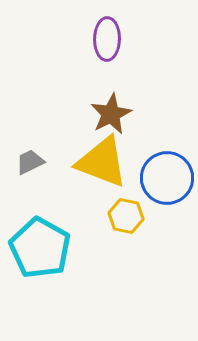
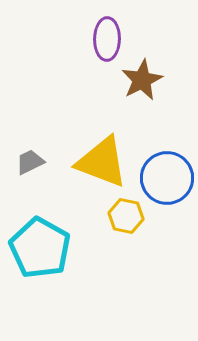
brown star: moved 31 px right, 34 px up
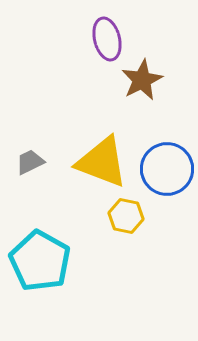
purple ellipse: rotated 15 degrees counterclockwise
blue circle: moved 9 px up
cyan pentagon: moved 13 px down
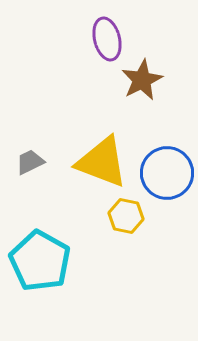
blue circle: moved 4 px down
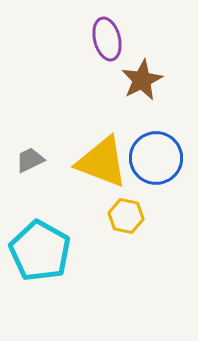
gray trapezoid: moved 2 px up
blue circle: moved 11 px left, 15 px up
cyan pentagon: moved 10 px up
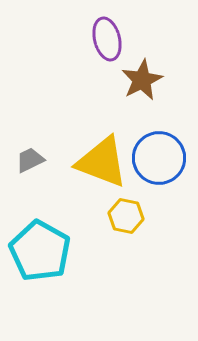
blue circle: moved 3 px right
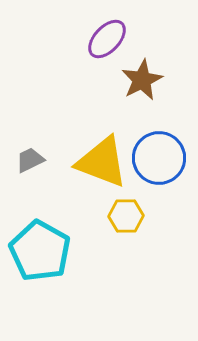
purple ellipse: rotated 57 degrees clockwise
yellow hexagon: rotated 12 degrees counterclockwise
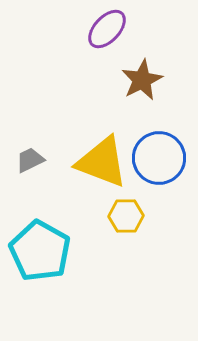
purple ellipse: moved 10 px up
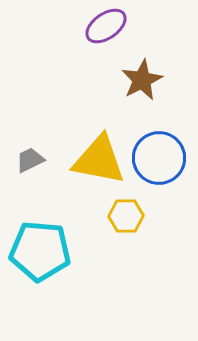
purple ellipse: moved 1 px left, 3 px up; rotated 12 degrees clockwise
yellow triangle: moved 3 px left, 2 px up; rotated 10 degrees counterclockwise
cyan pentagon: rotated 24 degrees counterclockwise
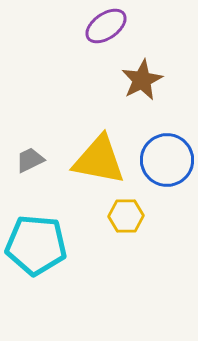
blue circle: moved 8 px right, 2 px down
cyan pentagon: moved 4 px left, 6 px up
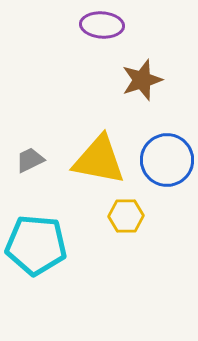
purple ellipse: moved 4 px left, 1 px up; rotated 39 degrees clockwise
brown star: rotated 9 degrees clockwise
